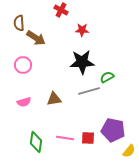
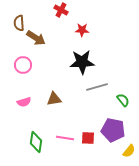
green semicircle: moved 16 px right, 23 px down; rotated 80 degrees clockwise
gray line: moved 8 px right, 4 px up
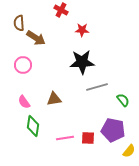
pink semicircle: rotated 72 degrees clockwise
pink line: rotated 18 degrees counterclockwise
green diamond: moved 3 px left, 16 px up
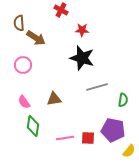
black star: moved 4 px up; rotated 20 degrees clockwise
green semicircle: rotated 48 degrees clockwise
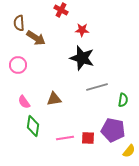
pink circle: moved 5 px left
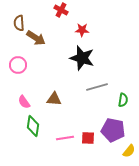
brown triangle: rotated 14 degrees clockwise
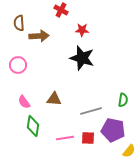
brown arrow: moved 3 px right, 2 px up; rotated 36 degrees counterclockwise
gray line: moved 6 px left, 24 px down
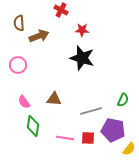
brown arrow: rotated 18 degrees counterclockwise
green semicircle: rotated 16 degrees clockwise
pink line: rotated 18 degrees clockwise
yellow semicircle: moved 2 px up
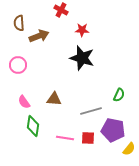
green semicircle: moved 4 px left, 5 px up
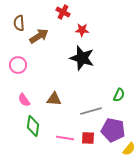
red cross: moved 2 px right, 2 px down
brown arrow: rotated 12 degrees counterclockwise
pink semicircle: moved 2 px up
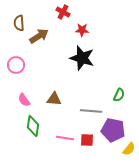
pink circle: moved 2 px left
gray line: rotated 20 degrees clockwise
red square: moved 1 px left, 2 px down
